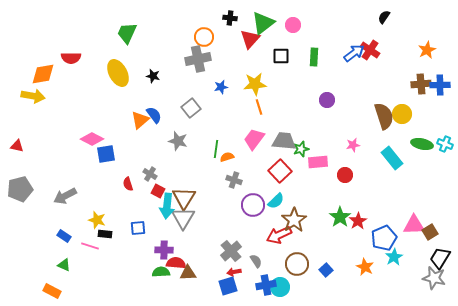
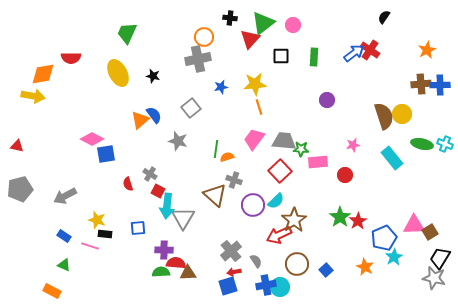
green star at (301, 149): rotated 21 degrees clockwise
brown triangle at (184, 198): moved 31 px right, 3 px up; rotated 20 degrees counterclockwise
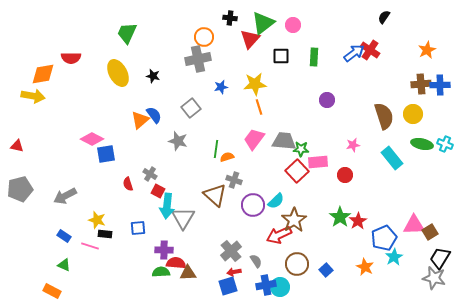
yellow circle at (402, 114): moved 11 px right
red square at (280, 171): moved 17 px right
